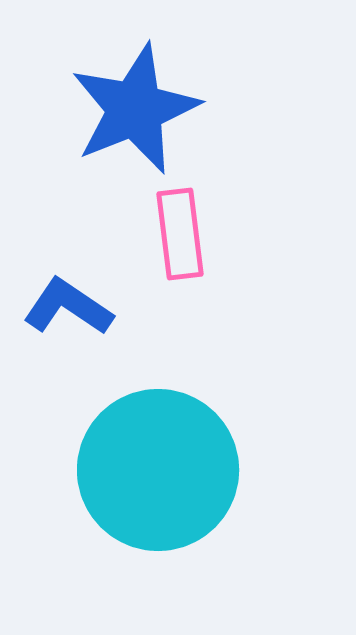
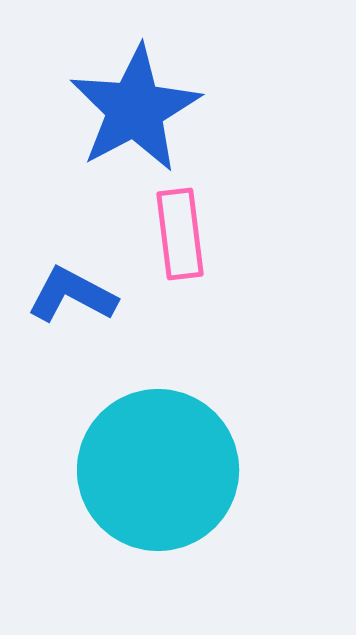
blue star: rotated 6 degrees counterclockwise
blue L-shape: moved 4 px right, 12 px up; rotated 6 degrees counterclockwise
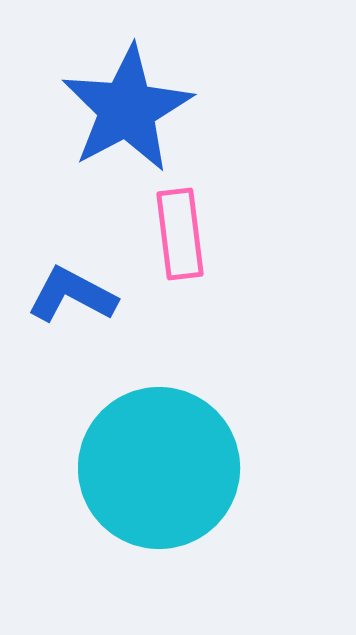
blue star: moved 8 px left
cyan circle: moved 1 px right, 2 px up
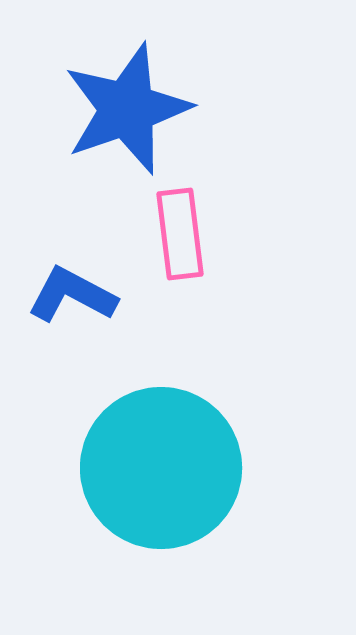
blue star: rotated 9 degrees clockwise
cyan circle: moved 2 px right
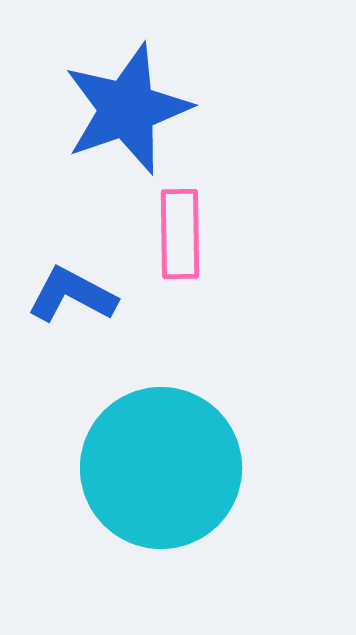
pink rectangle: rotated 6 degrees clockwise
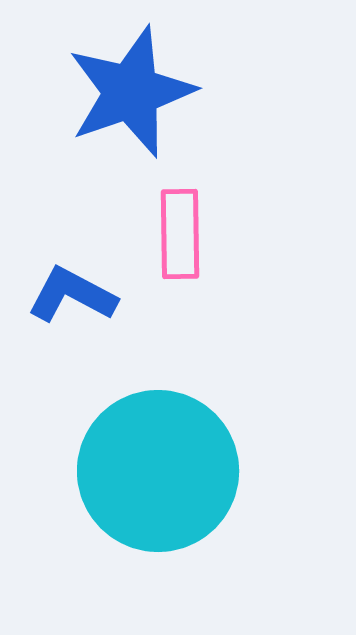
blue star: moved 4 px right, 17 px up
cyan circle: moved 3 px left, 3 px down
